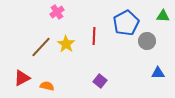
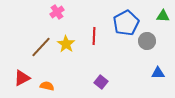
purple square: moved 1 px right, 1 px down
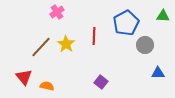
gray circle: moved 2 px left, 4 px down
red triangle: moved 2 px right, 1 px up; rotated 42 degrees counterclockwise
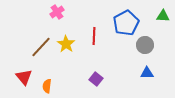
blue triangle: moved 11 px left
purple square: moved 5 px left, 3 px up
orange semicircle: rotated 96 degrees counterclockwise
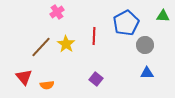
orange semicircle: moved 1 px up; rotated 104 degrees counterclockwise
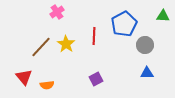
blue pentagon: moved 2 px left, 1 px down
purple square: rotated 24 degrees clockwise
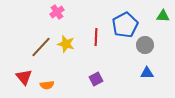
blue pentagon: moved 1 px right, 1 px down
red line: moved 2 px right, 1 px down
yellow star: rotated 18 degrees counterclockwise
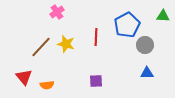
blue pentagon: moved 2 px right
purple square: moved 2 px down; rotated 24 degrees clockwise
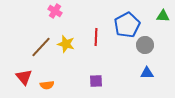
pink cross: moved 2 px left, 1 px up; rotated 24 degrees counterclockwise
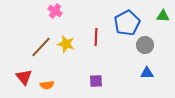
blue pentagon: moved 2 px up
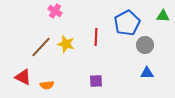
red triangle: moved 1 px left; rotated 24 degrees counterclockwise
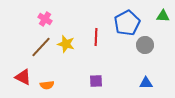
pink cross: moved 10 px left, 8 px down
blue triangle: moved 1 px left, 10 px down
